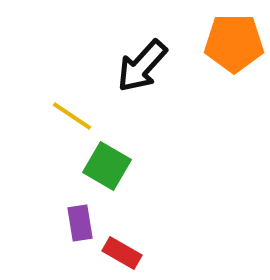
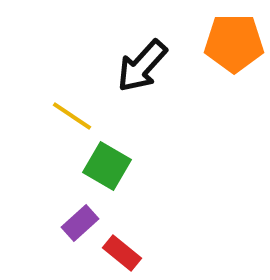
purple rectangle: rotated 57 degrees clockwise
red rectangle: rotated 9 degrees clockwise
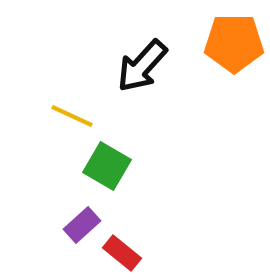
yellow line: rotated 9 degrees counterclockwise
purple rectangle: moved 2 px right, 2 px down
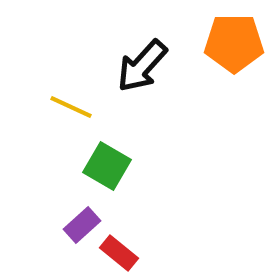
yellow line: moved 1 px left, 9 px up
red rectangle: moved 3 px left
